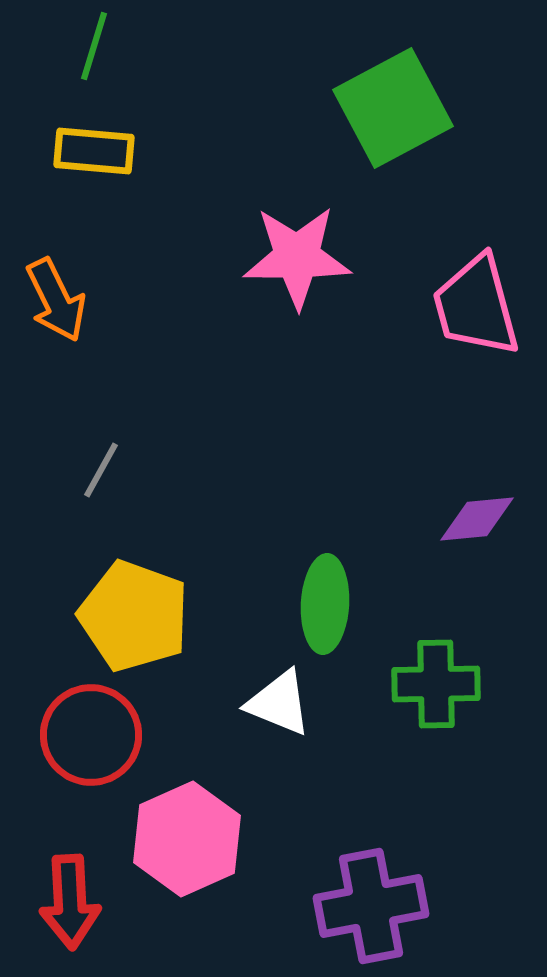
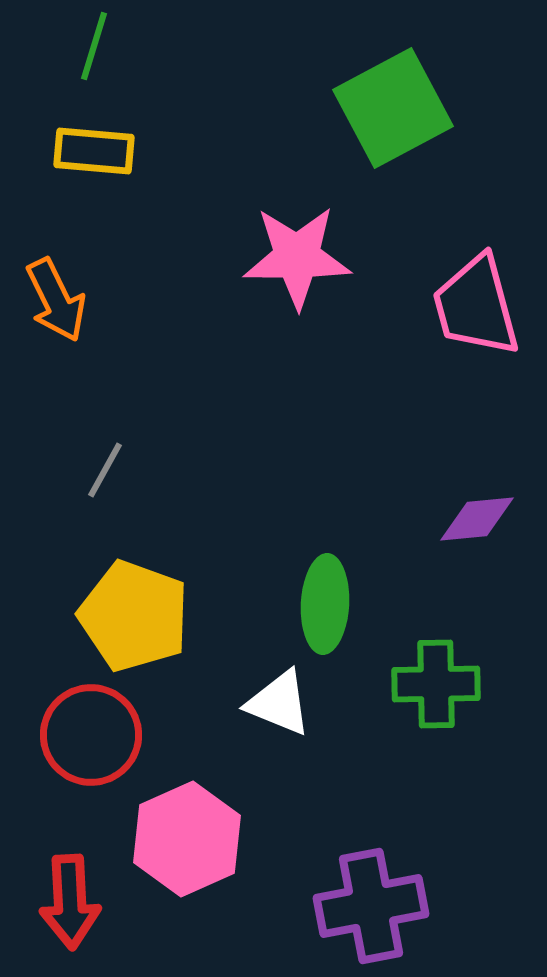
gray line: moved 4 px right
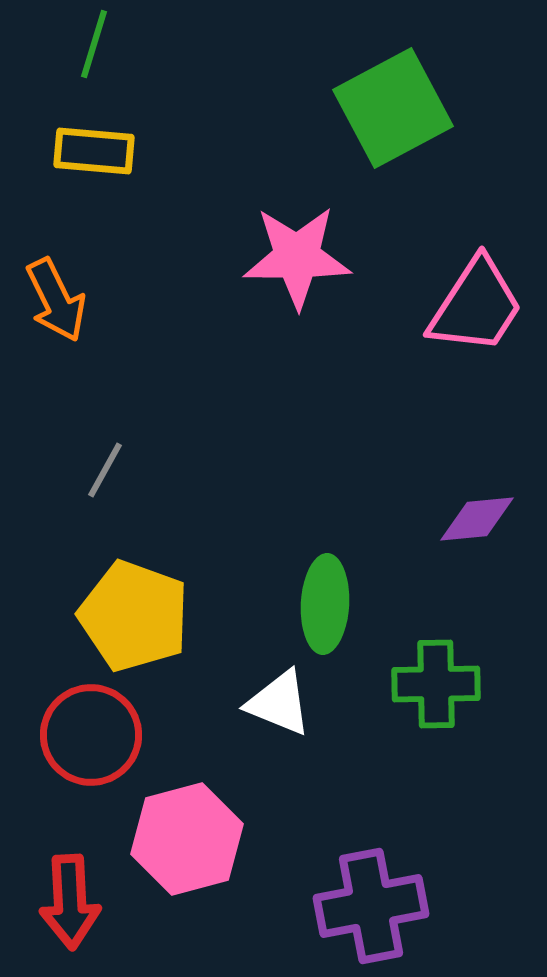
green line: moved 2 px up
pink trapezoid: rotated 132 degrees counterclockwise
pink hexagon: rotated 9 degrees clockwise
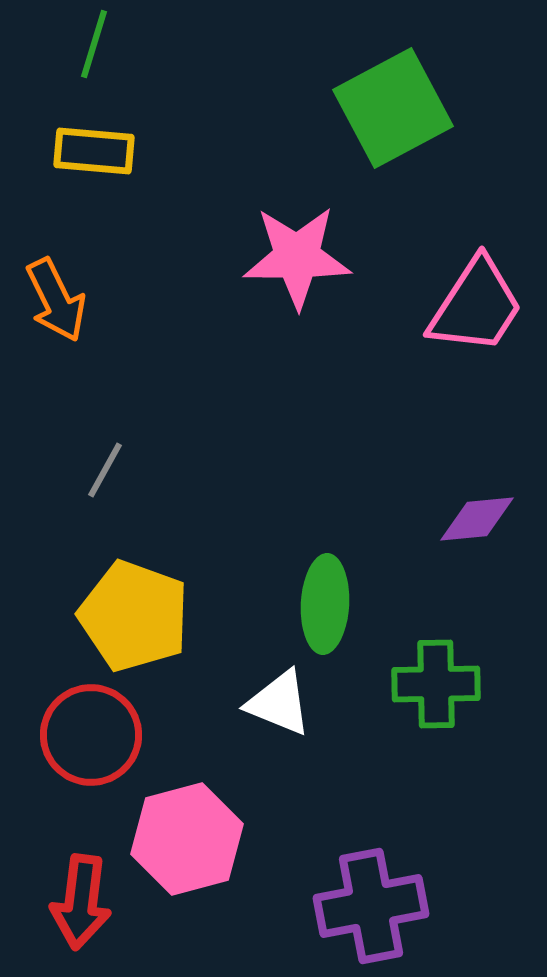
red arrow: moved 11 px right; rotated 10 degrees clockwise
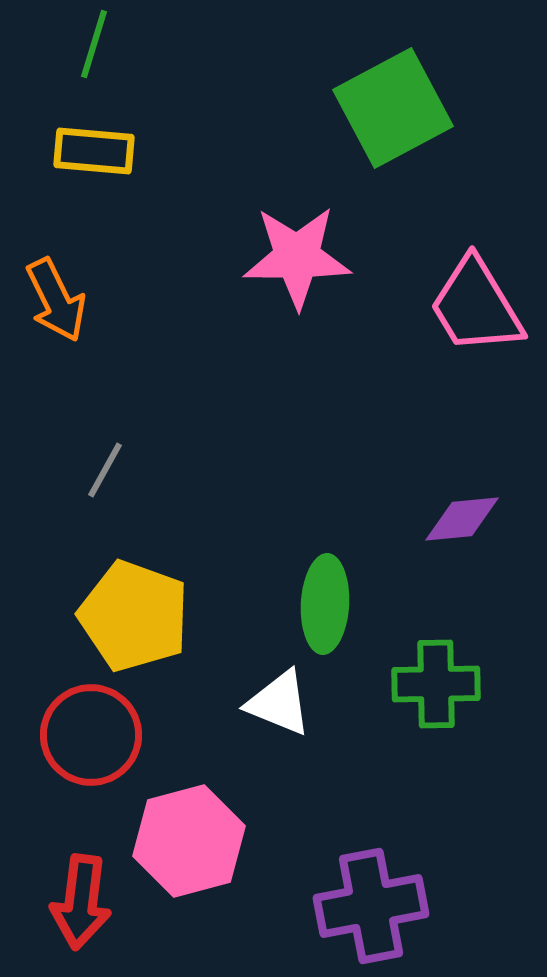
pink trapezoid: rotated 116 degrees clockwise
purple diamond: moved 15 px left
pink hexagon: moved 2 px right, 2 px down
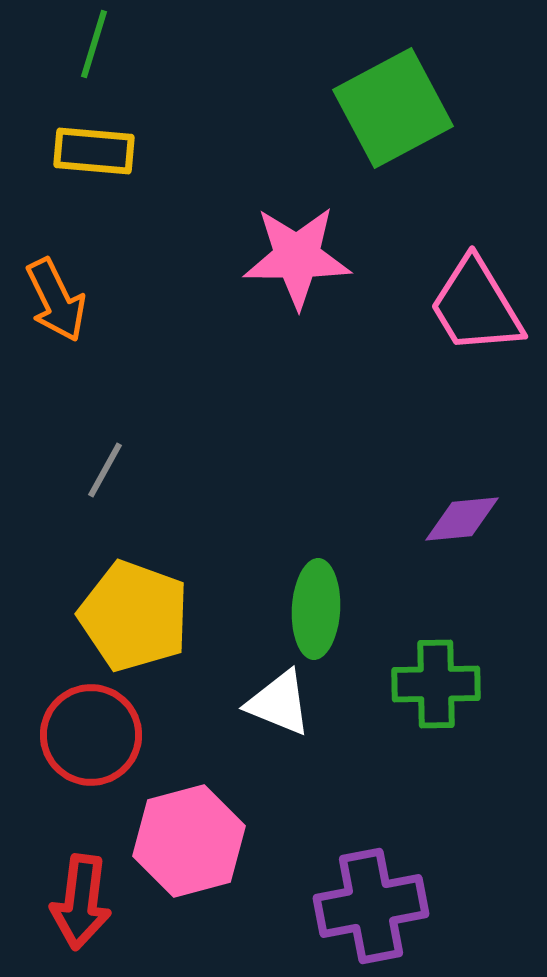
green ellipse: moved 9 px left, 5 px down
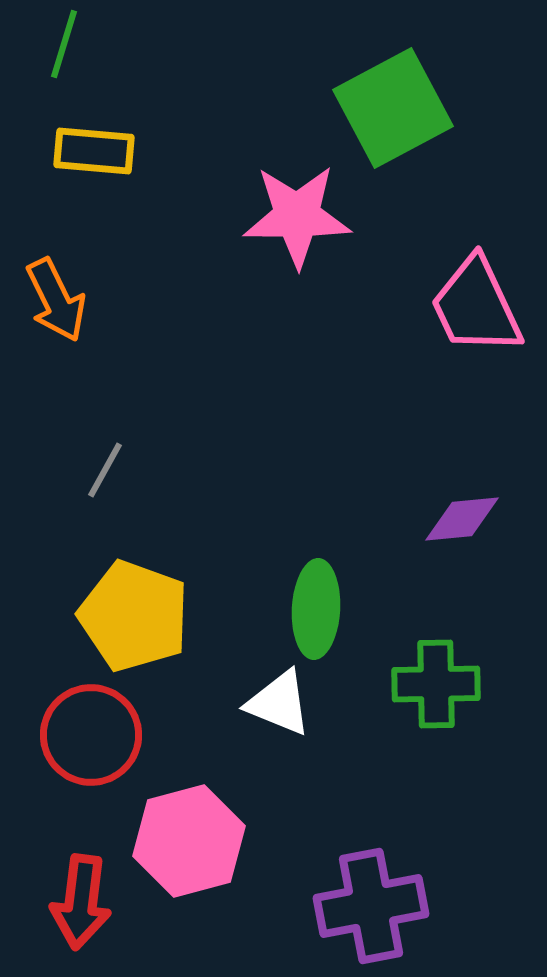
green line: moved 30 px left
pink star: moved 41 px up
pink trapezoid: rotated 6 degrees clockwise
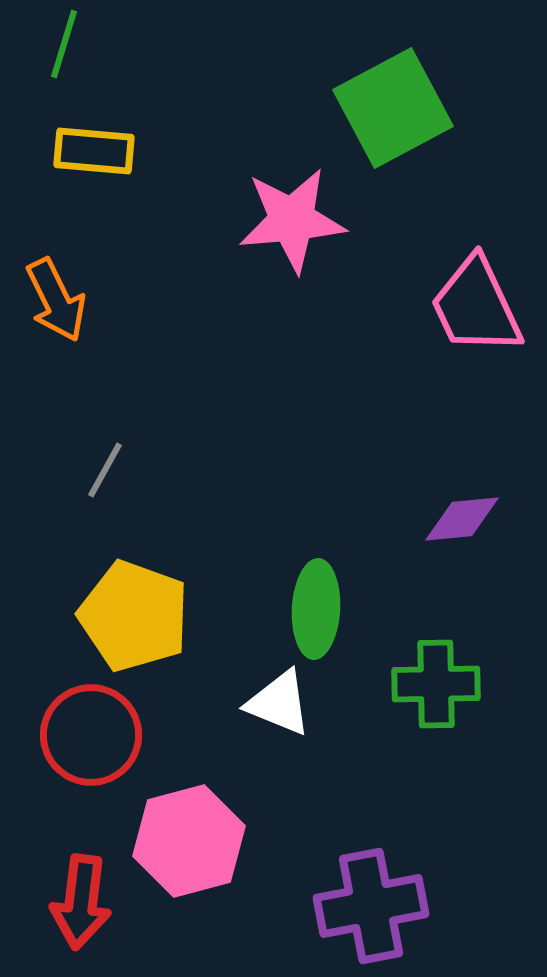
pink star: moved 5 px left, 4 px down; rotated 5 degrees counterclockwise
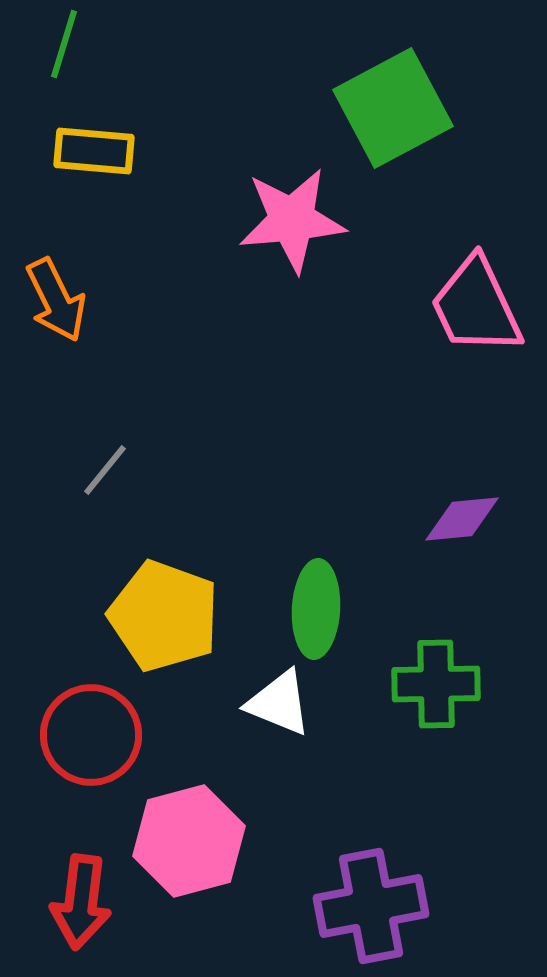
gray line: rotated 10 degrees clockwise
yellow pentagon: moved 30 px right
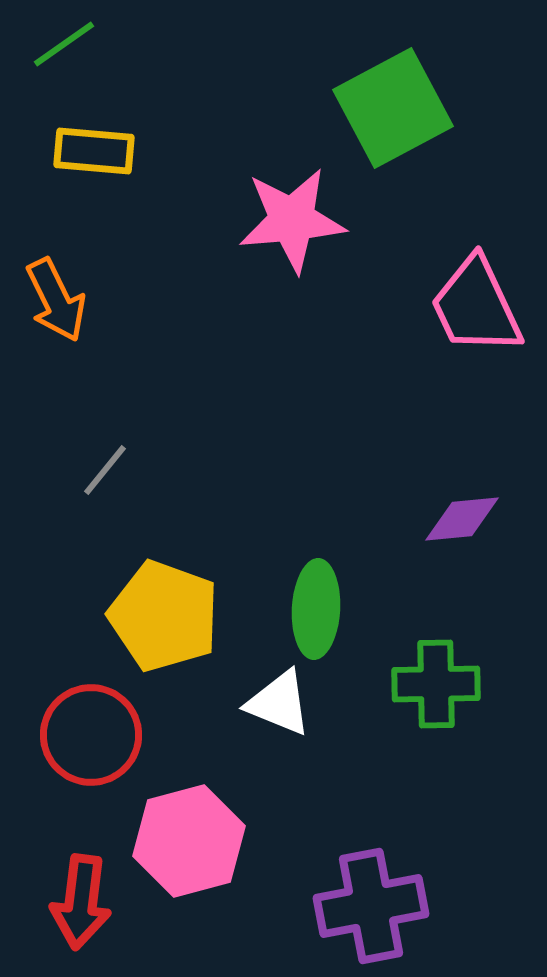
green line: rotated 38 degrees clockwise
